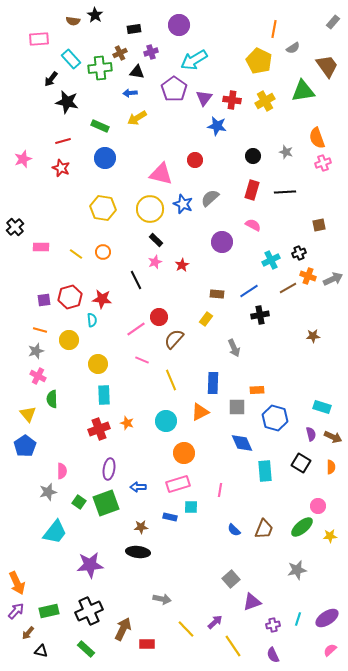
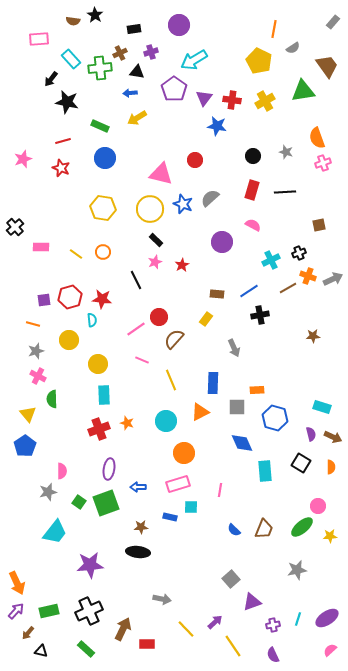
orange line at (40, 330): moved 7 px left, 6 px up
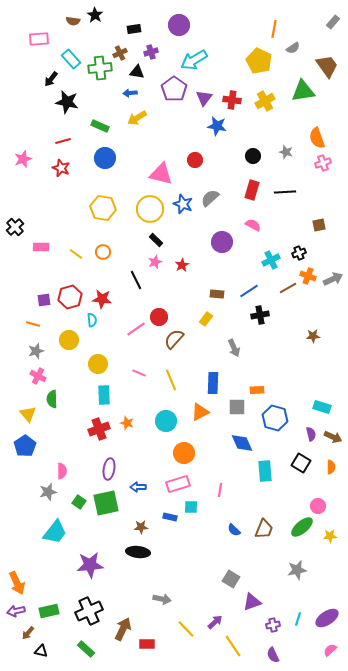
pink line at (142, 360): moved 3 px left, 13 px down
green square at (106, 503): rotated 8 degrees clockwise
gray square at (231, 579): rotated 18 degrees counterclockwise
purple arrow at (16, 611): rotated 144 degrees counterclockwise
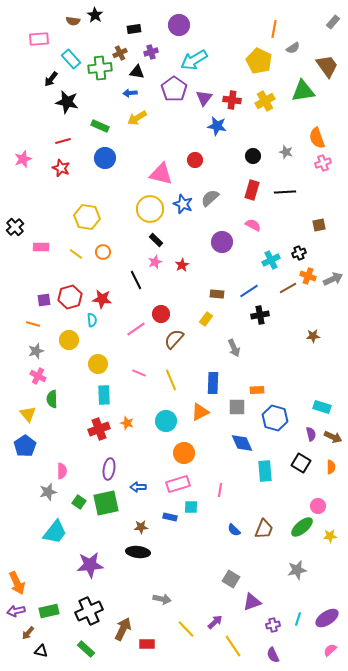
yellow hexagon at (103, 208): moved 16 px left, 9 px down
red circle at (159, 317): moved 2 px right, 3 px up
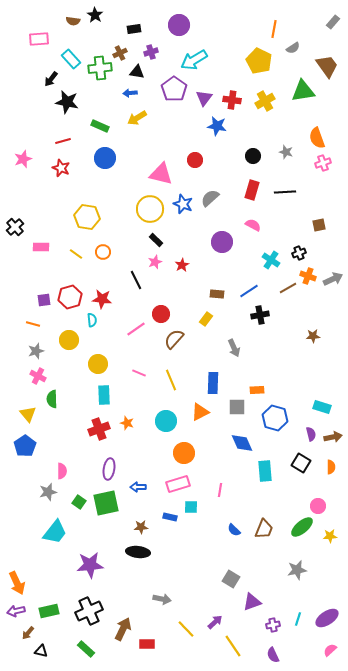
cyan cross at (271, 260): rotated 30 degrees counterclockwise
brown arrow at (333, 437): rotated 36 degrees counterclockwise
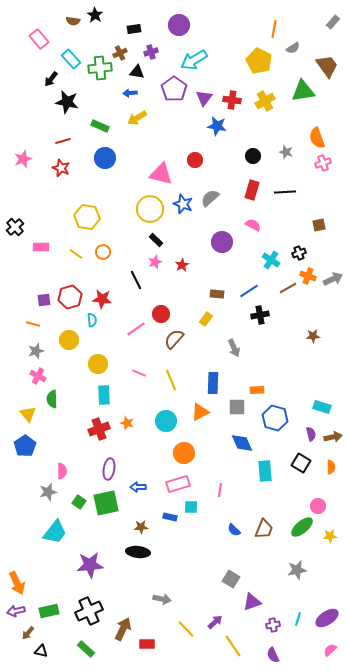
pink rectangle at (39, 39): rotated 54 degrees clockwise
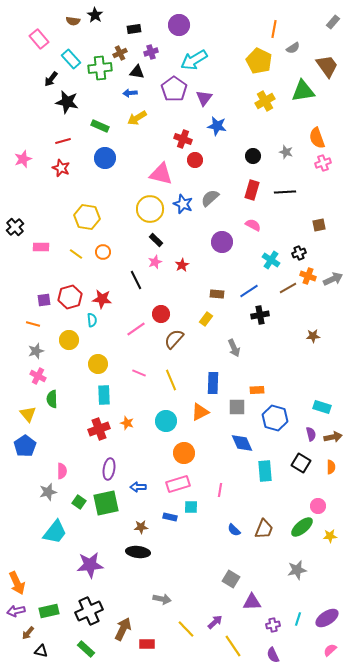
red cross at (232, 100): moved 49 px left, 39 px down; rotated 12 degrees clockwise
purple triangle at (252, 602): rotated 18 degrees clockwise
